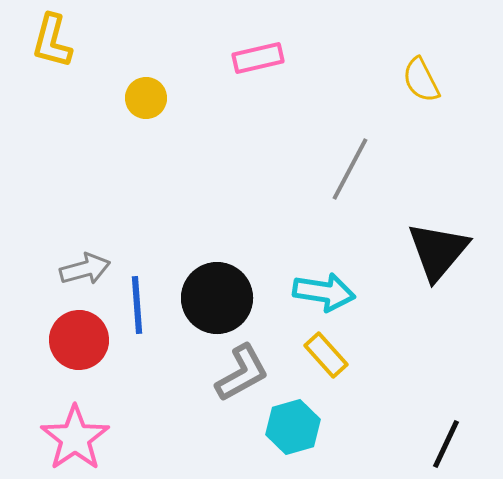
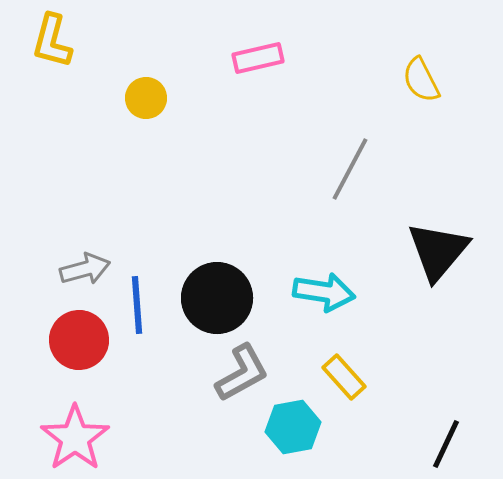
yellow rectangle: moved 18 px right, 22 px down
cyan hexagon: rotated 6 degrees clockwise
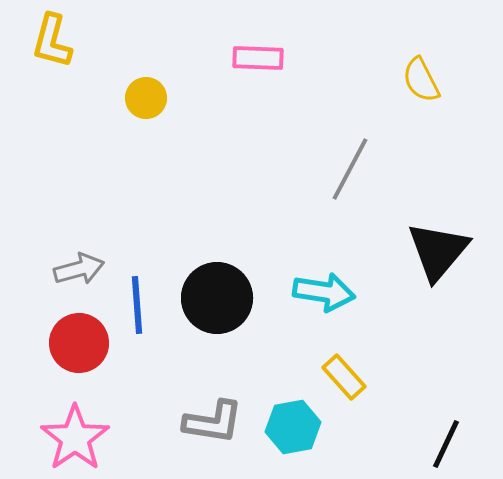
pink rectangle: rotated 15 degrees clockwise
gray arrow: moved 6 px left
red circle: moved 3 px down
gray L-shape: moved 29 px left, 49 px down; rotated 38 degrees clockwise
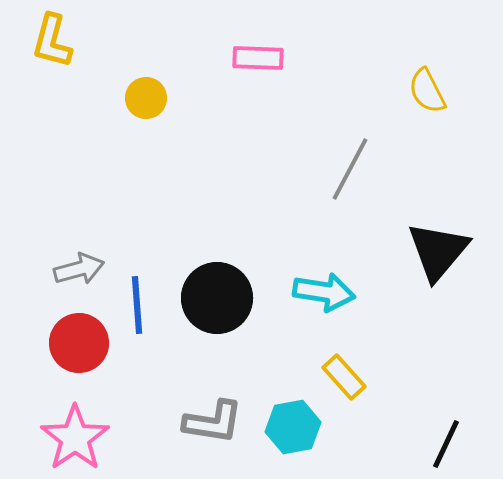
yellow semicircle: moved 6 px right, 11 px down
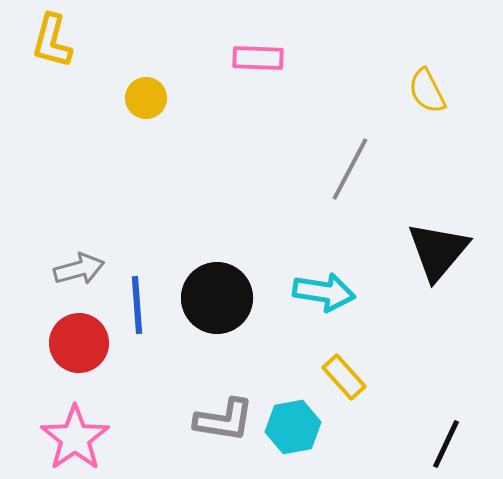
gray L-shape: moved 11 px right, 2 px up
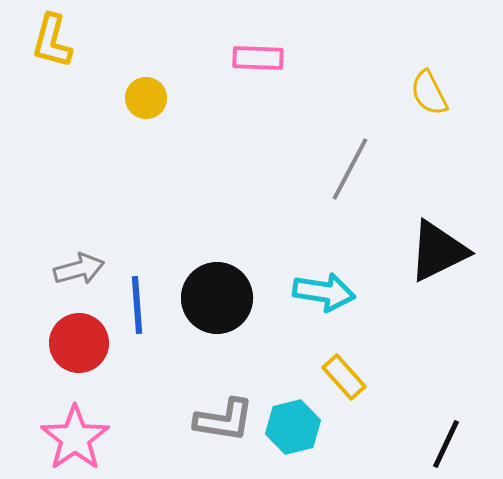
yellow semicircle: moved 2 px right, 2 px down
black triangle: rotated 24 degrees clockwise
cyan hexagon: rotated 4 degrees counterclockwise
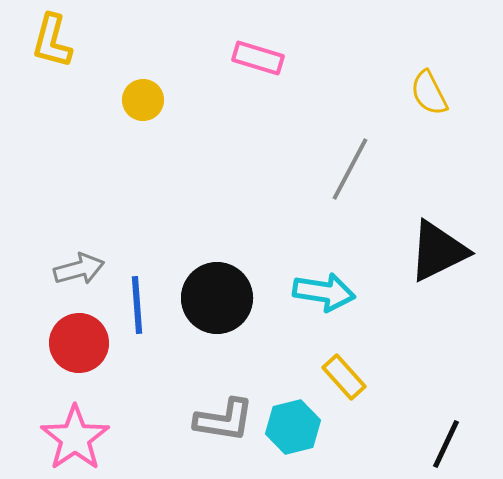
pink rectangle: rotated 15 degrees clockwise
yellow circle: moved 3 px left, 2 px down
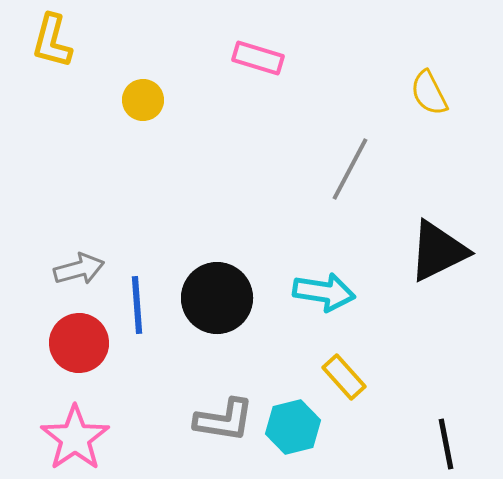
black line: rotated 36 degrees counterclockwise
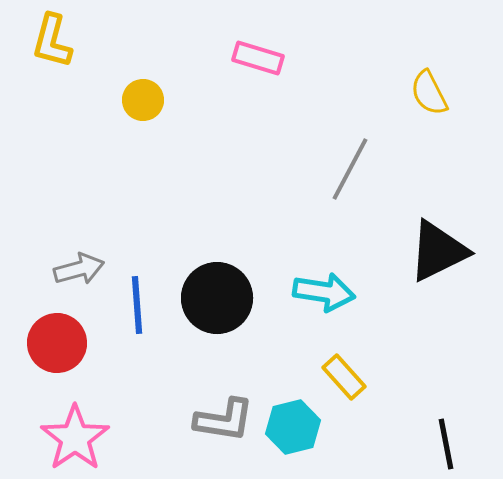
red circle: moved 22 px left
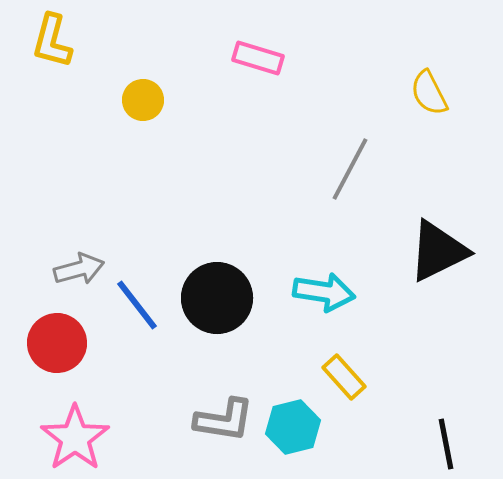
blue line: rotated 34 degrees counterclockwise
